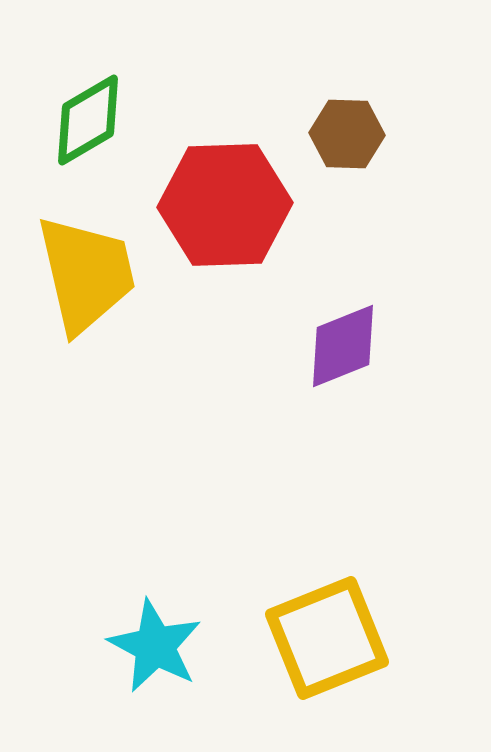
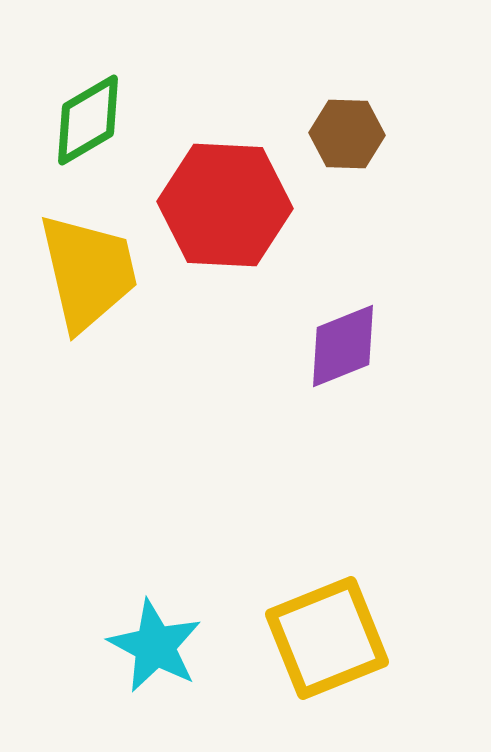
red hexagon: rotated 5 degrees clockwise
yellow trapezoid: moved 2 px right, 2 px up
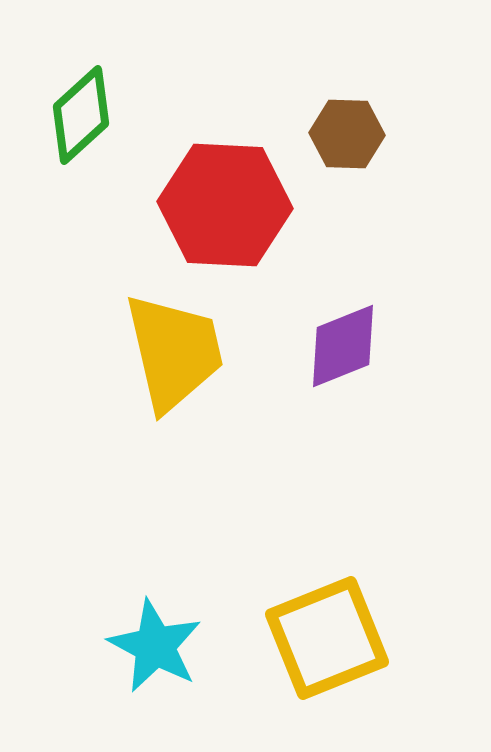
green diamond: moved 7 px left, 5 px up; rotated 12 degrees counterclockwise
yellow trapezoid: moved 86 px right, 80 px down
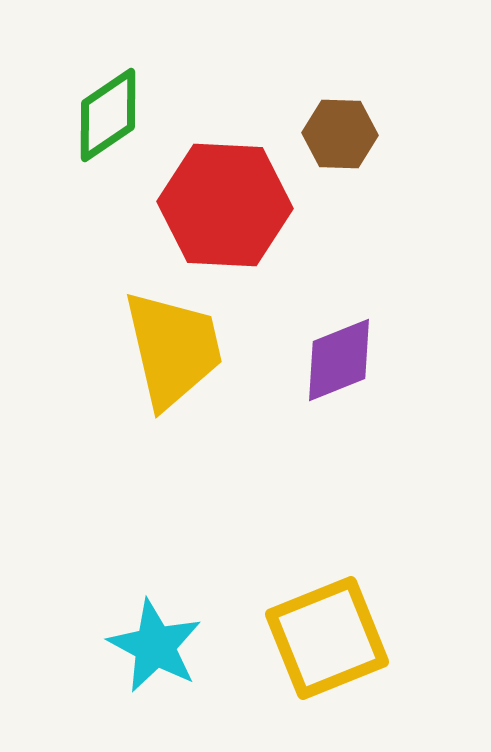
green diamond: moved 27 px right; rotated 8 degrees clockwise
brown hexagon: moved 7 px left
purple diamond: moved 4 px left, 14 px down
yellow trapezoid: moved 1 px left, 3 px up
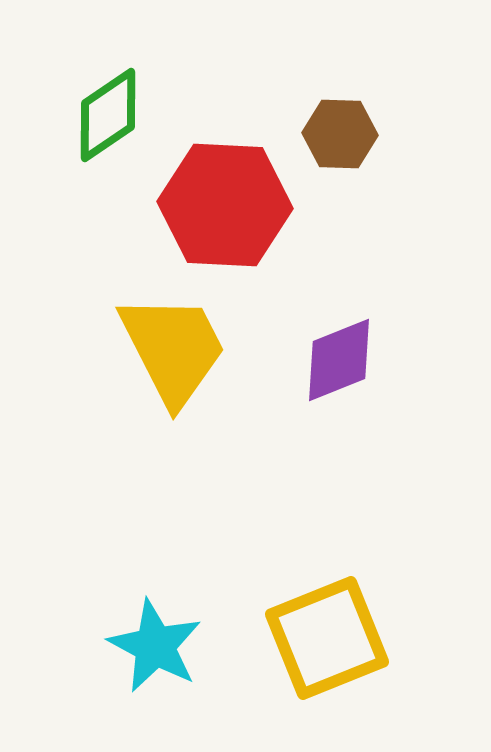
yellow trapezoid: rotated 14 degrees counterclockwise
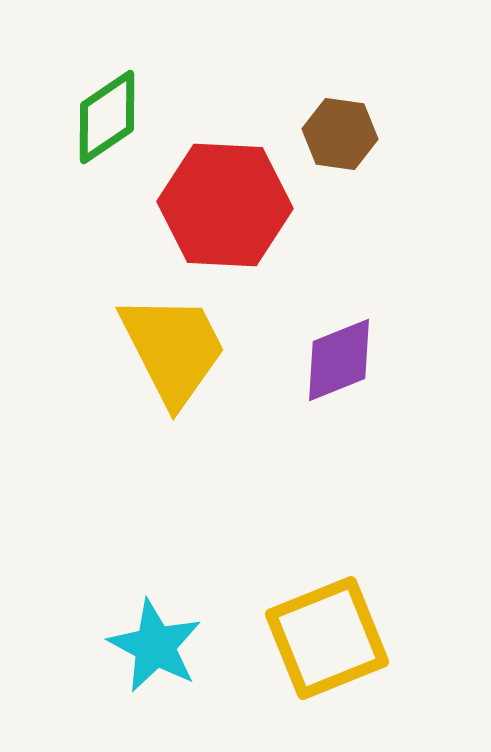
green diamond: moved 1 px left, 2 px down
brown hexagon: rotated 6 degrees clockwise
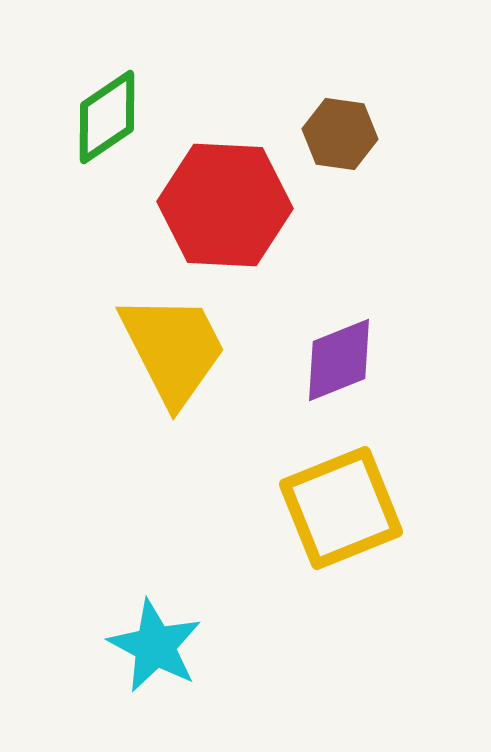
yellow square: moved 14 px right, 130 px up
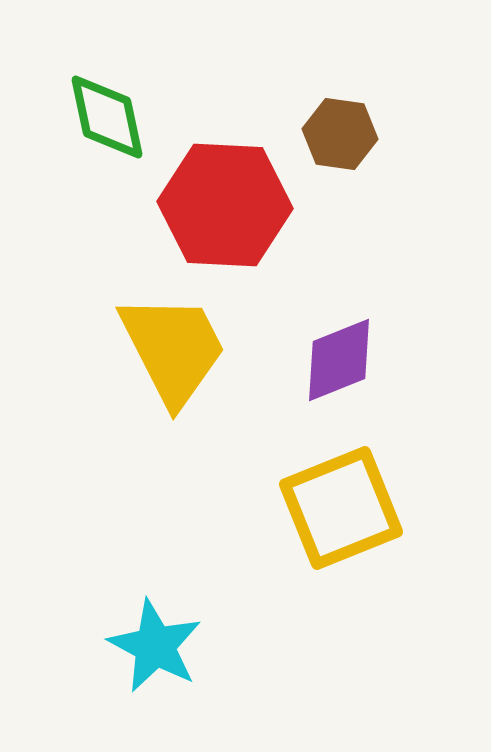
green diamond: rotated 68 degrees counterclockwise
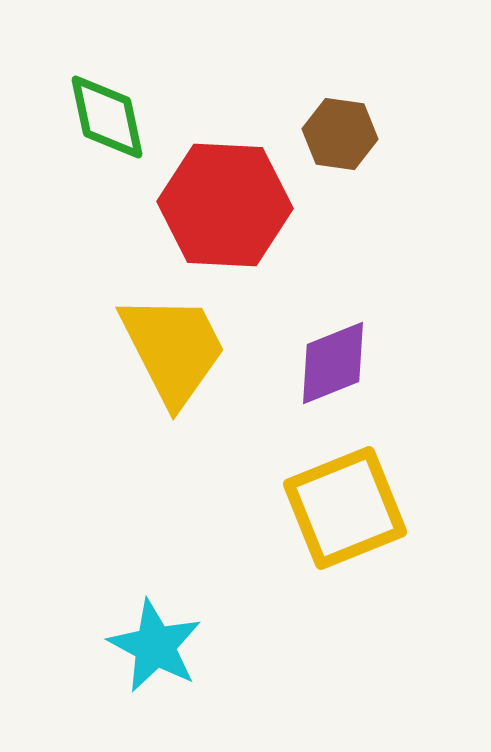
purple diamond: moved 6 px left, 3 px down
yellow square: moved 4 px right
